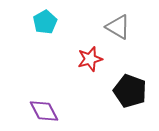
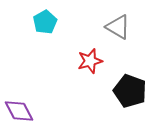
red star: moved 2 px down
purple diamond: moved 25 px left
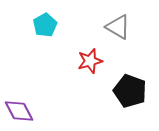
cyan pentagon: moved 3 px down
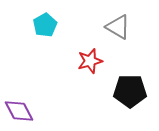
black pentagon: rotated 20 degrees counterclockwise
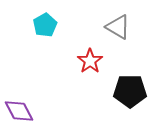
red star: rotated 20 degrees counterclockwise
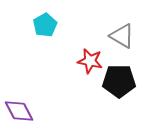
gray triangle: moved 4 px right, 9 px down
red star: rotated 25 degrees counterclockwise
black pentagon: moved 11 px left, 10 px up
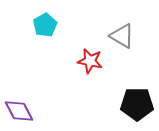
black pentagon: moved 18 px right, 23 px down
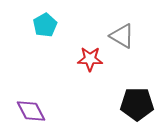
red star: moved 2 px up; rotated 10 degrees counterclockwise
purple diamond: moved 12 px right
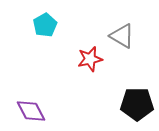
red star: rotated 15 degrees counterclockwise
